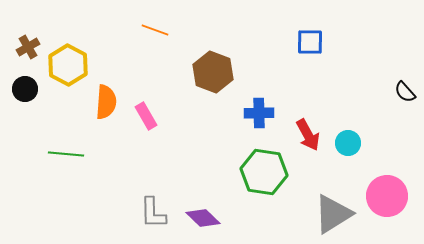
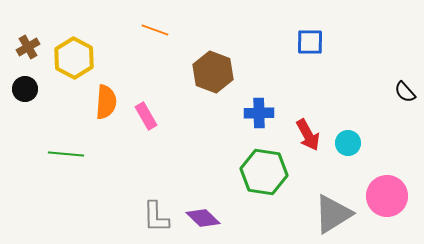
yellow hexagon: moved 6 px right, 7 px up
gray L-shape: moved 3 px right, 4 px down
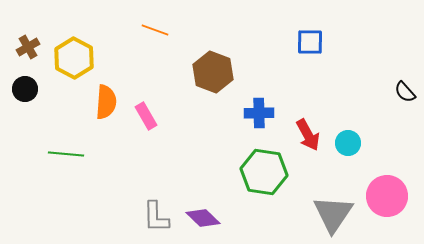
gray triangle: rotated 24 degrees counterclockwise
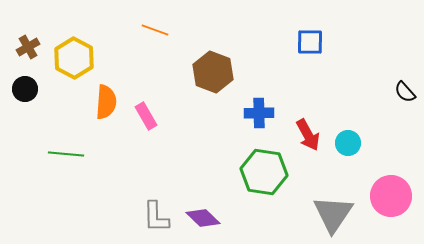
pink circle: moved 4 px right
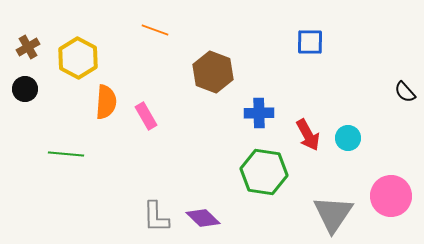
yellow hexagon: moved 4 px right
cyan circle: moved 5 px up
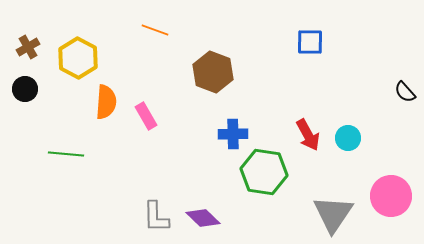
blue cross: moved 26 px left, 21 px down
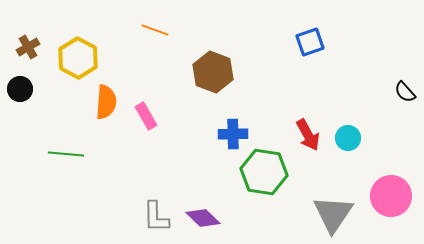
blue square: rotated 20 degrees counterclockwise
black circle: moved 5 px left
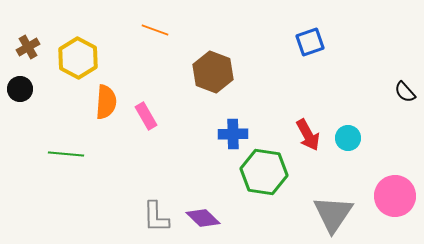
pink circle: moved 4 px right
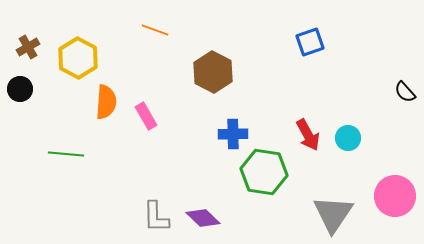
brown hexagon: rotated 6 degrees clockwise
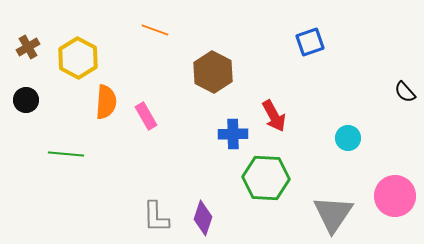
black circle: moved 6 px right, 11 px down
red arrow: moved 34 px left, 19 px up
green hexagon: moved 2 px right, 6 px down; rotated 6 degrees counterclockwise
purple diamond: rotated 64 degrees clockwise
